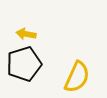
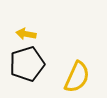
black pentagon: moved 3 px right
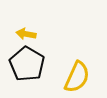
black pentagon: rotated 24 degrees counterclockwise
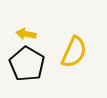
yellow semicircle: moved 3 px left, 25 px up
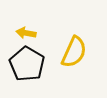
yellow arrow: moved 1 px up
